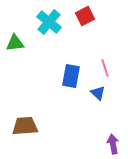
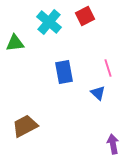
pink line: moved 3 px right
blue rectangle: moved 7 px left, 4 px up; rotated 20 degrees counterclockwise
brown trapezoid: rotated 24 degrees counterclockwise
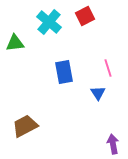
blue triangle: rotated 14 degrees clockwise
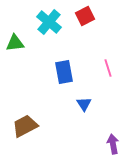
blue triangle: moved 14 px left, 11 px down
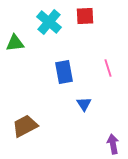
red square: rotated 24 degrees clockwise
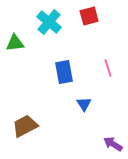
red square: moved 4 px right; rotated 12 degrees counterclockwise
purple arrow: rotated 48 degrees counterclockwise
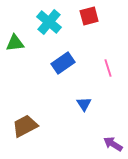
blue rectangle: moved 1 px left, 9 px up; rotated 65 degrees clockwise
